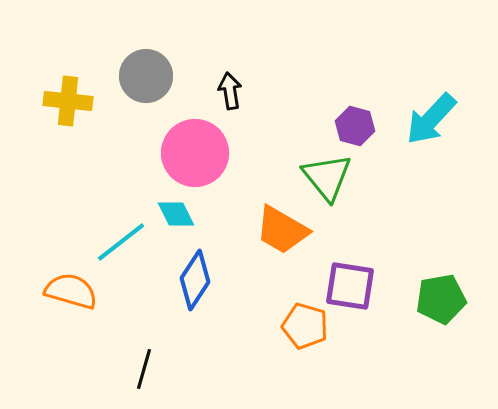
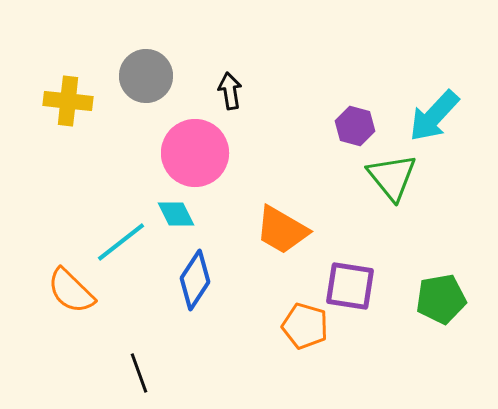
cyan arrow: moved 3 px right, 3 px up
green triangle: moved 65 px right
orange semicircle: rotated 152 degrees counterclockwise
black line: moved 5 px left, 4 px down; rotated 36 degrees counterclockwise
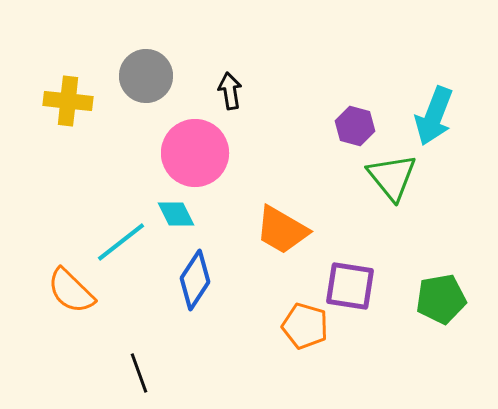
cyan arrow: rotated 22 degrees counterclockwise
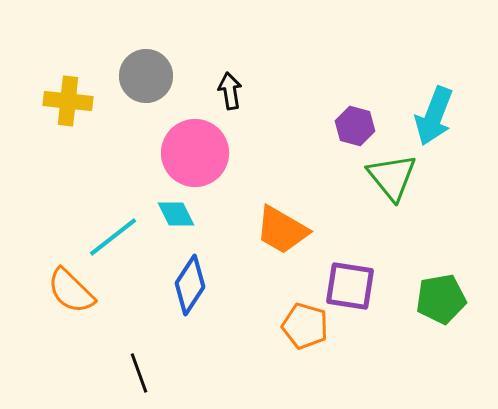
cyan line: moved 8 px left, 5 px up
blue diamond: moved 5 px left, 5 px down
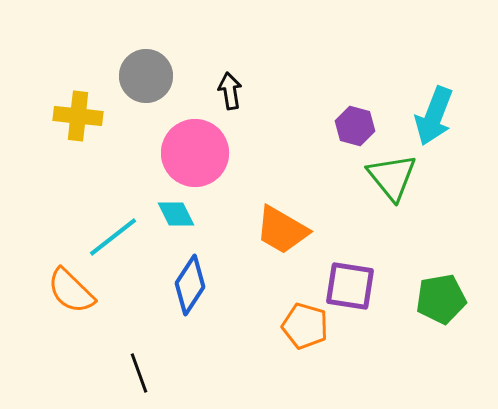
yellow cross: moved 10 px right, 15 px down
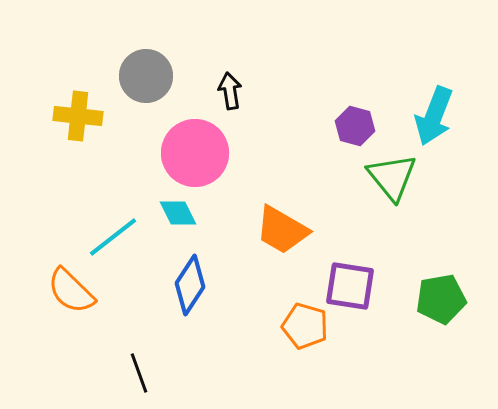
cyan diamond: moved 2 px right, 1 px up
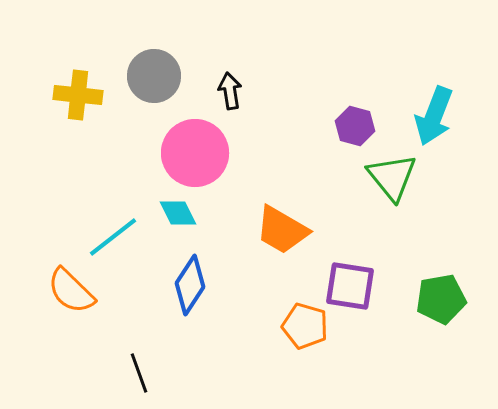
gray circle: moved 8 px right
yellow cross: moved 21 px up
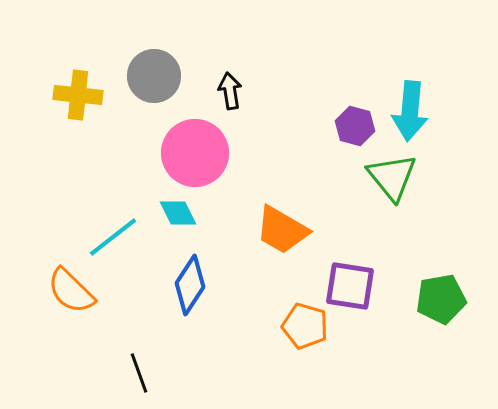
cyan arrow: moved 24 px left, 5 px up; rotated 16 degrees counterclockwise
